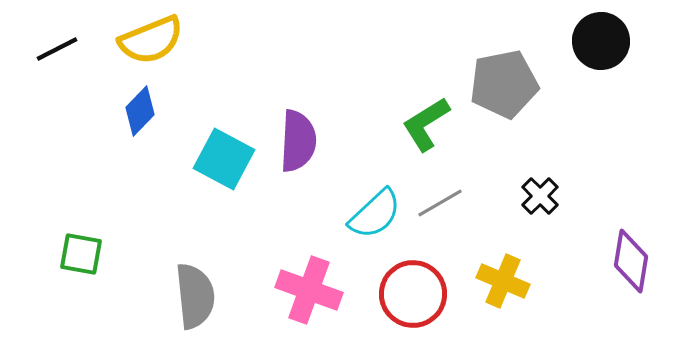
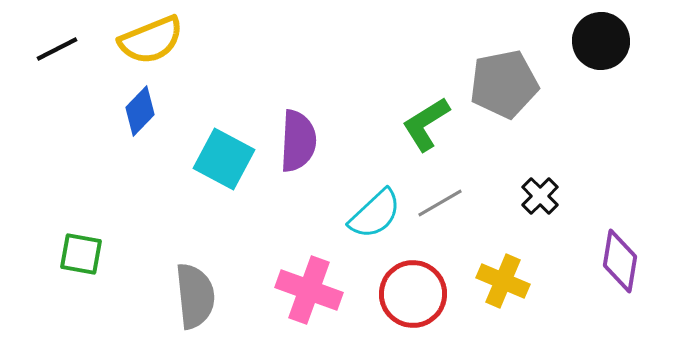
purple diamond: moved 11 px left
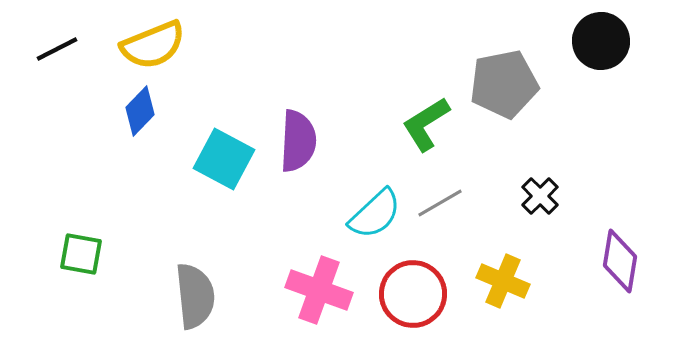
yellow semicircle: moved 2 px right, 5 px down
pink cross: moved 10 px right
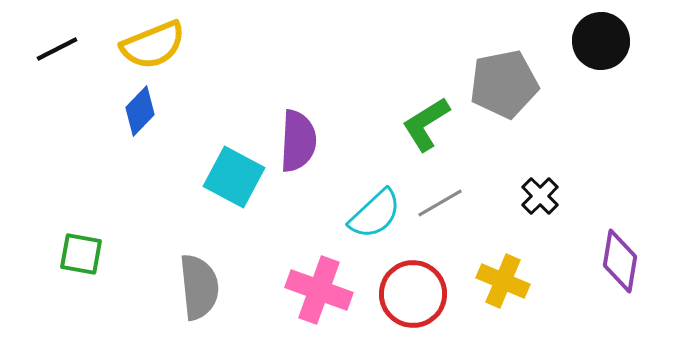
cyan square: moved 10 px right, 18 px down
gray semicircle: moved 4 px right, 9 px up
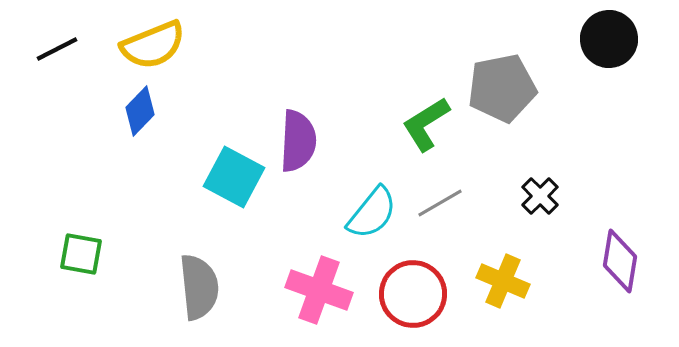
black circle: moved 8 px right, 2 px up
gray pentagon: moved 2 px left, 4 px down
cyan semicircle: moved 3 px left, 1 px up; rotated 8 degrees counterclockwise
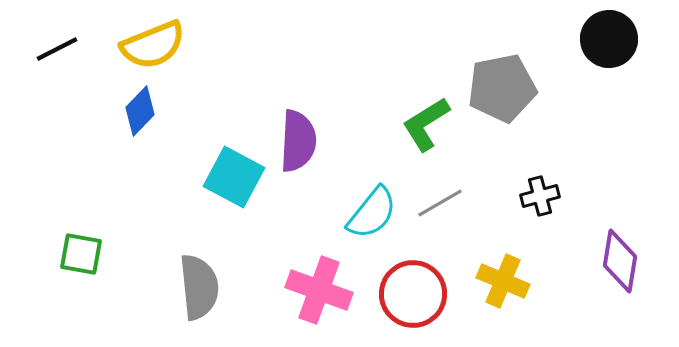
black cross: rotated 30 degrees clockwise
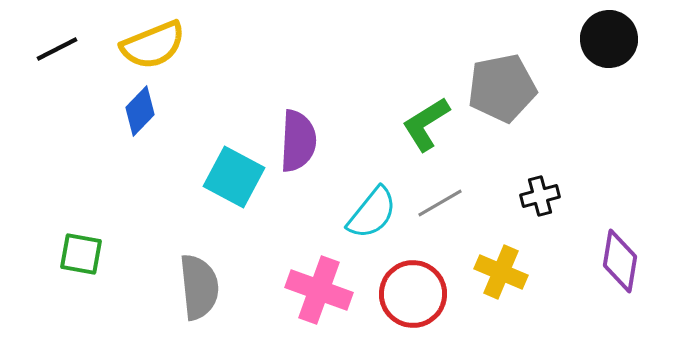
yellow cross: moved 2 px left, 9 px up
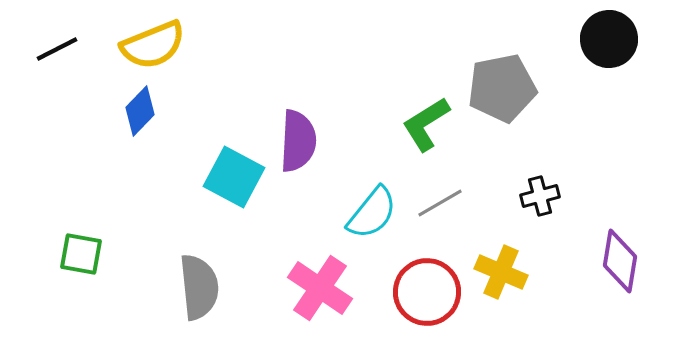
pink cross: moved 1 px right, 2 px up; rotated 14 degrees clockwise
red circle: moved 14 px right, 2 px up
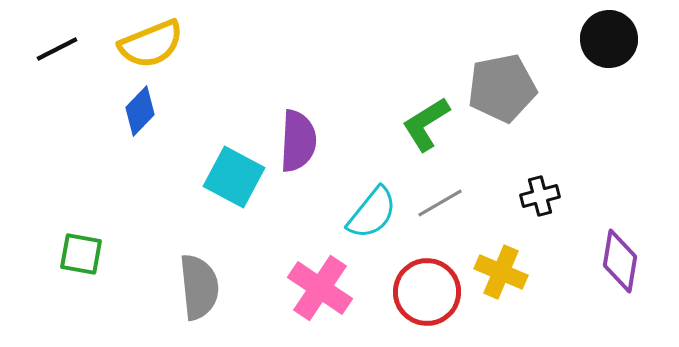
yellow semicircle: moved 2 px left, 1 px up
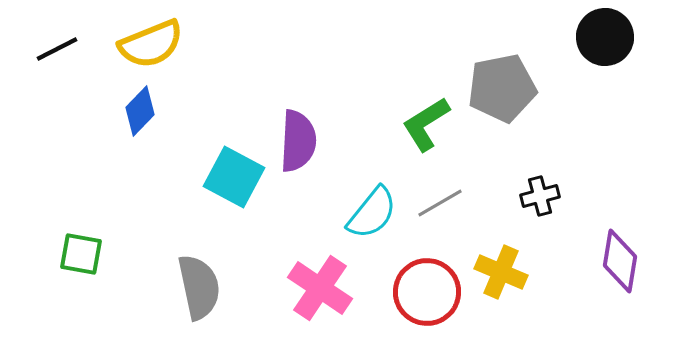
black circle: moved 4 px left, 2 px up
gray semicircle: rotated 6 degrees counterclockwise
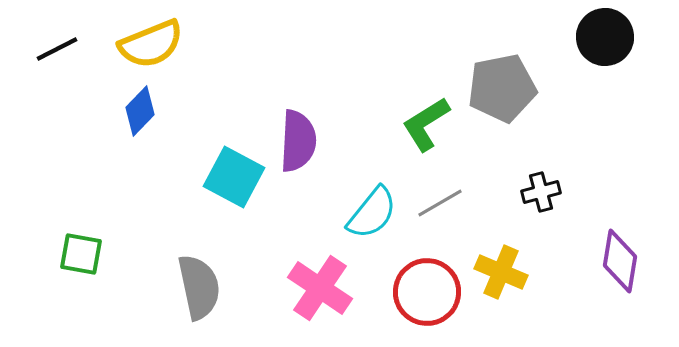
black cross: moved 1 px right, 4 px up
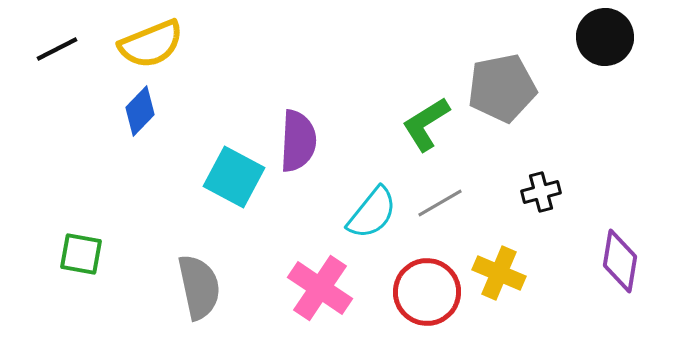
yellow cross: moved 2 px left, 1 px down
